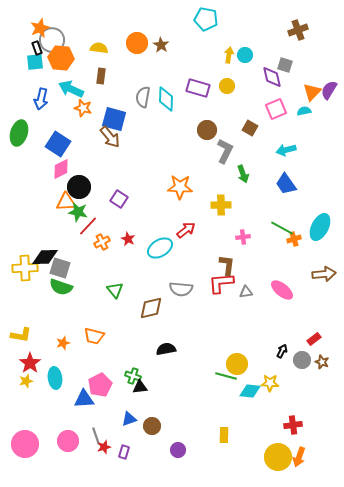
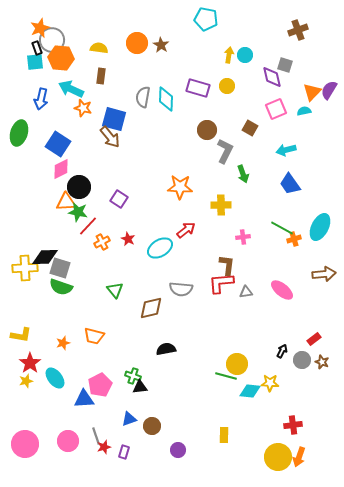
blue trapezoid at (286, 184): moved 4 px right
cyan ellipse at (55, 378): rotated 30 degrees counterclockwise
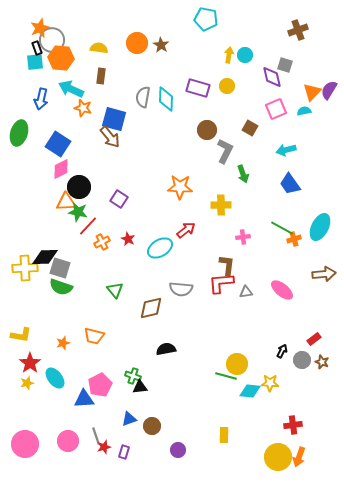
yellow star at (26, 381): moved 1 px right, 2 px down
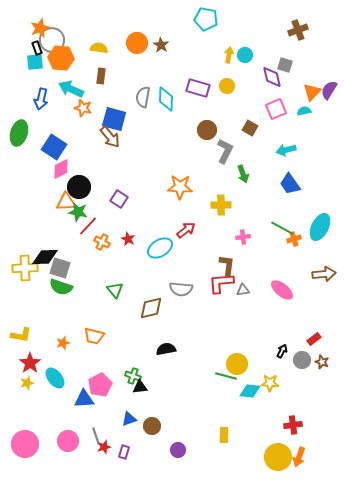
blue square at (58, 144): moved 4 px left, 3 px down
orange cross at (102, 242): rotated 35 degrees counterclockwise
gray triangle at (246, 292): moved 3 px left, 2 px up
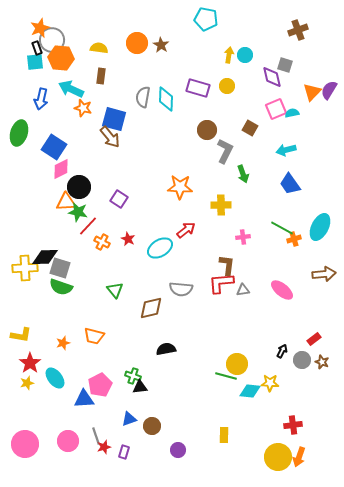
cyan semicircle at (304, 111): moved 12 px left, 2 px down
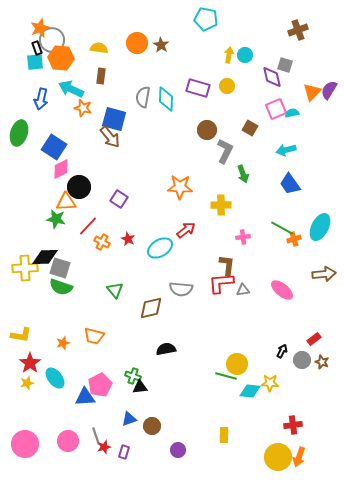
green star at (78, 212): moved 22 px left, 7 px down
blue triangle at (84, 399): moved 1 px right, 2 px up
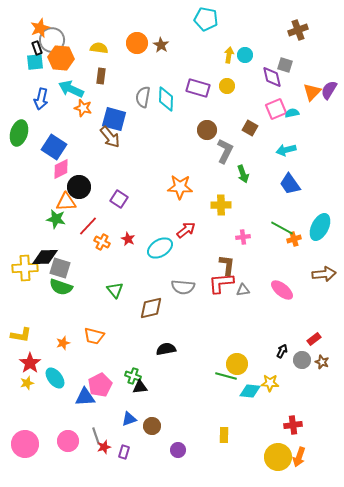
gray semicircle at (181, 289): moved 2 px right, 2 px up
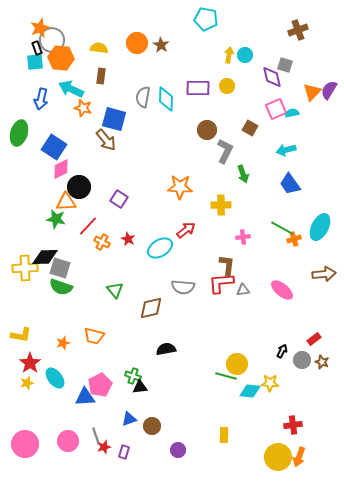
purple rectangle at (198, 88): rotated 15 degrees counterclockwise
brown arrow at (110, 137): moved 4 px left, 3 px down
